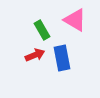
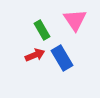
pink triangle: rotated 25 degrees clockwise
blue rectangle: rotated 20 degrees counterclockwise
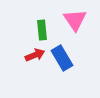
green rectangle: rotated 24 degrees clockwise
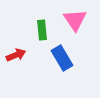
red arrow: moved 19 px left
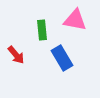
pink triangle: rotated 45 degrees counterclockwise
red arrow: rotated 72 degrees clockwise
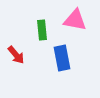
blue rectangle: rotated 20 degrees clockwise
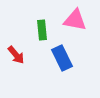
blue rectangle: rotated 15 degrees counterclockwise
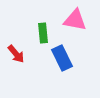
green rectangle: moved 1 px right, 3 px down
red arrow: moved 1 px up
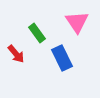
pink triangle: moved 2 px right, 2 px down; rotated 45 degrees clockwise
green rectangle: moved 6 px left; rotated 30 degrees counterclockwise
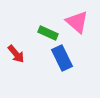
pink triangle: rotated 15 degrees counterclockwise
green rectangle: moved 11 px right; rotated 30 degrees counterclockwise
